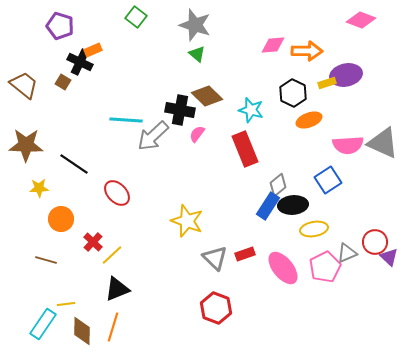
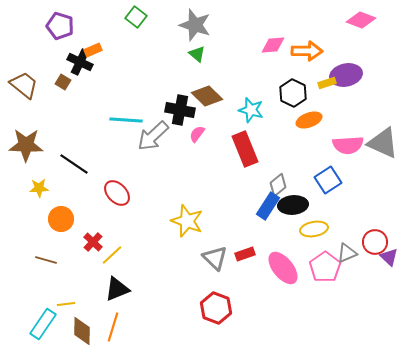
pink pentagon at (325, 267): rotated 8 degrees counterclockwise
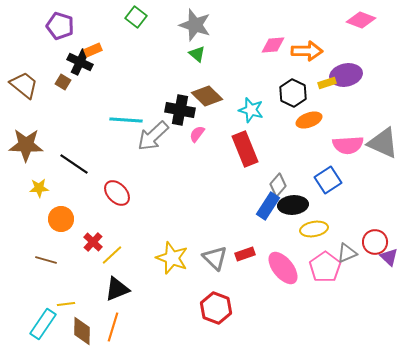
gray diamond at (278, 185): rotated 10 degrees counterclockwise
yellow star at (187, 221): moved 15 px left, 37 px down
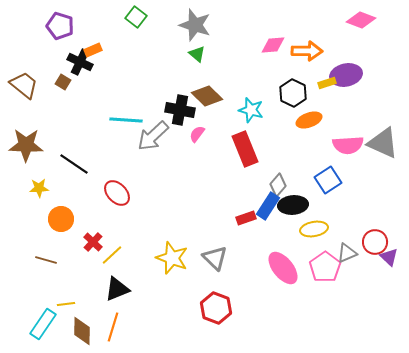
red rectangle at (245, 254): moved 1 px right, 36 px up
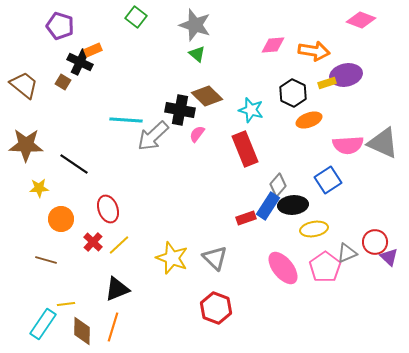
orange arrow at (307, 51): moved 7 px right; rotated 8 degrees clockwise
red ellipse at (117, 193): moved 9 px left, 16 px down; rotated 24 degrees clockwise
yellow line at (112, 255): moved 7 px right, 10 px up
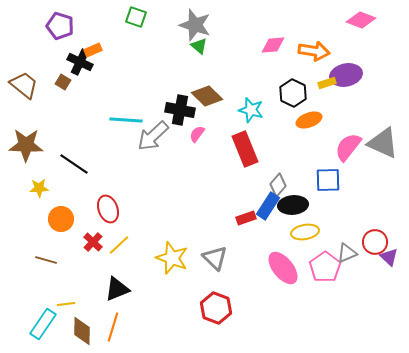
green square at (136, 17): rotated 20 degrees counterclockwise
green triangle at (197, 54): moved 2 px right, 8 px up
pink semicircle at (348, 145): moved 2 px down; rotated 132 degrees clockwise
blue square at (328, 180): rotated 32 degrees clockwise
yellow ellipse at (314, 229): moved 9 px left, 3 px down
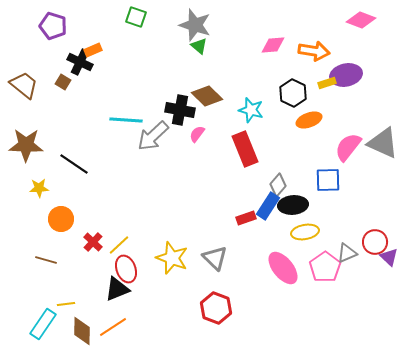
purple pentagon at (60, 26): moved 7 px left
red ellipse at (108, 209): moved 18 px right, 60 px down
orange line at (113, 327): rotated 40 degrees clockwise
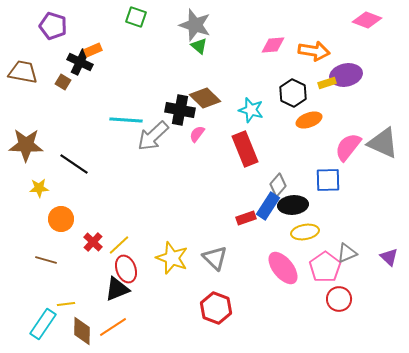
pink diamond at (361, 20): moved 6 px right
brown trapezoid at (24, 85): moved 1 px left, 13 px up; rotated 28 degrees counterclockwise
brown diamond at (207, 96): moved 2 px left, 2 px down
red circle at (375, 242): moved 36 px left, 57 px down
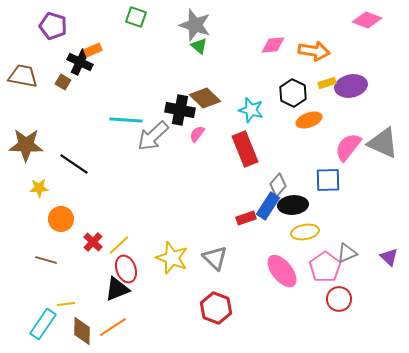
brown trapezoid at (23, 72): moved 4 px down
purple ellipse at (346, 75): moved 5 px right, 11 px down
pink ellipse at (283, 268): moved 1 px left, 3 px down
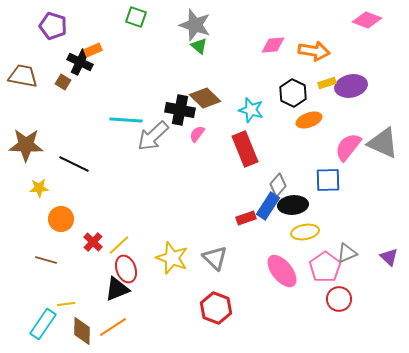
black line at (74, 164): rotated 8 degrees counterclockwise
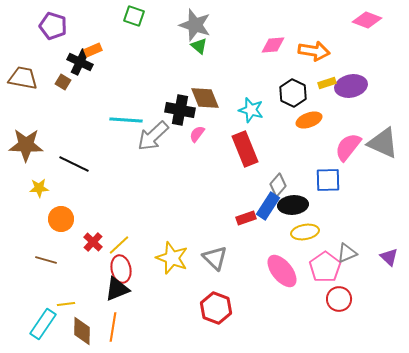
green square at (136, 17): moved 2 px left, 1 px up
brown trapezoid at (23, 76): moved 2 px down
brown diamond at (205, 98): rotated 24 degrees clockwise
red ellipse at (126, 269): moved 5 px left; rotated 8 degrees clockwise
orange line at (113, 327): rotated 48 degrees counterclockwise
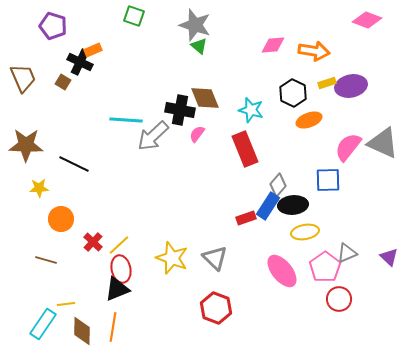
brown trapezoid at (23, 78): rotated 56 degrees clockwise
